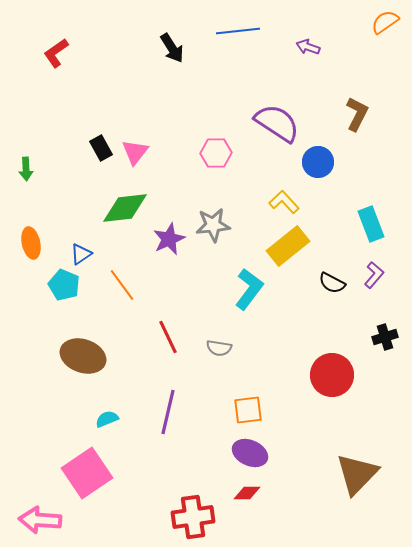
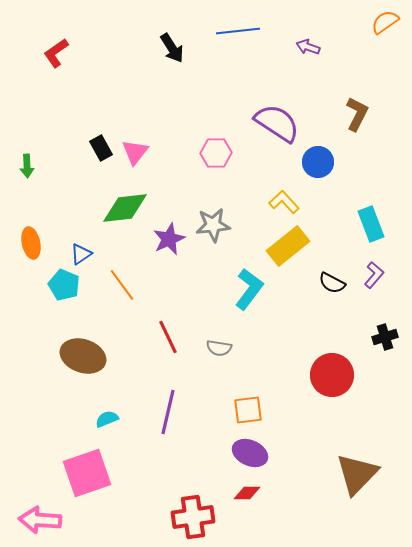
green arrow: moved 1 px right, 3 px up
pink square: rotated 15 degrees clockwise
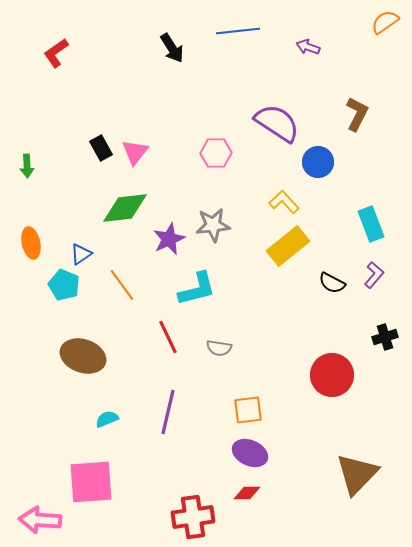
cyan L-shape: moved 52 px left; rotated 39 degrees clockwise
pink square: moved 4 px right, 9 px down; rotated 15 degrees clockwise
